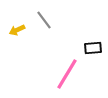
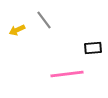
pink line: rotated 52 degrees clockwise
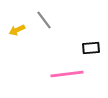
black rectangle: moved 2 px left
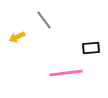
yellow arrow: moved 7 px down
pink line: moved 1 px left, 1 px up
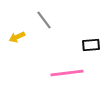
black rectangle: moved 3 px up
pink line: moved 1 px right
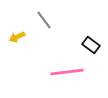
black rectangle: rotated 42 degrees clockwise
pink line: moved 1 px up
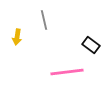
gray line: rotated 24 degrees clockwise
yellow arrow: rotated 56 degrees counterclockwise
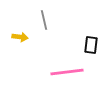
yellow arrow: moved 3 px right; rotated 91 degrees counterclockwise
black rectangle: rotated 60 degrees clockwise
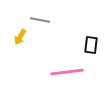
gray line: moved 4 px left; rotated 66 degrees counterclockwise
yellow arrow: rotated 112 degrees clockwise
